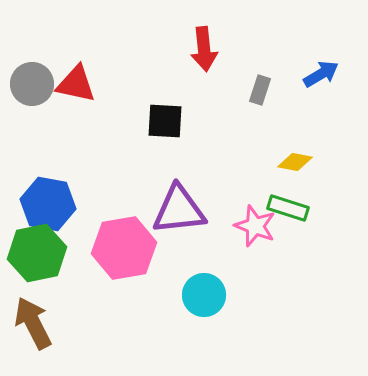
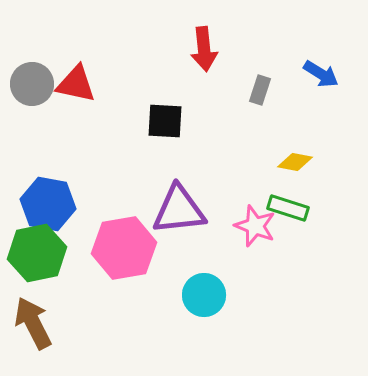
blue arrow: rotated 63 degrees clockwise
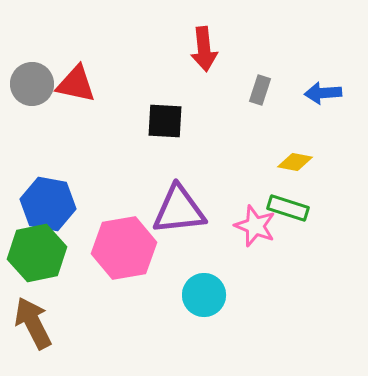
blue arrow: moved 2 px right, 19 px down; rotated 144 degrees clockwise
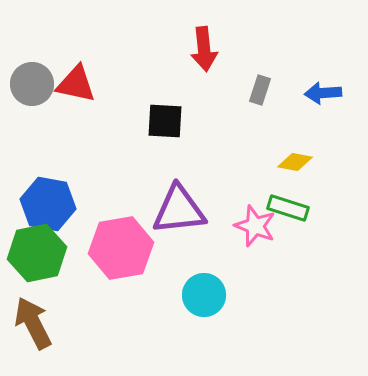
pink hexagon: moved 3 px left
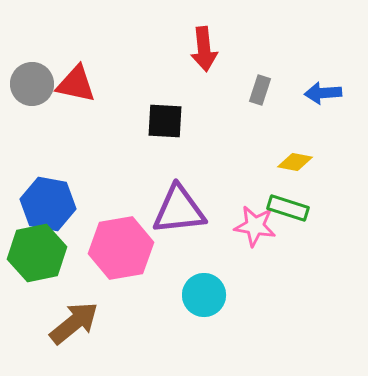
pink star: rotated 12 degrees counterclockwise
brown arrow: moved 41 px right; rotated 78 degrees clockwise
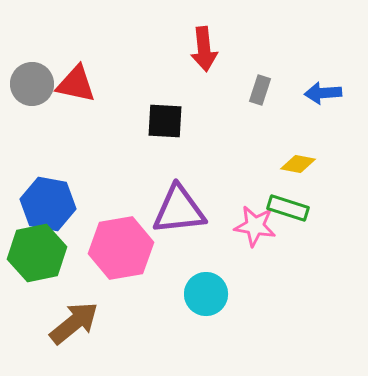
yellow diamond: moved 3 px right, 2 px down
cyan circle: moved 2 px right, 1 px up
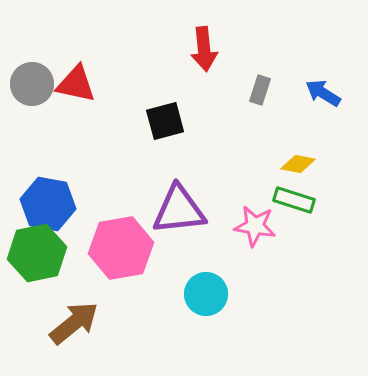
blue arrow: rotated 36 degrees clockwise
black square: rotated 18 degrees counterclockwise
green rectangle: moved 6 px right, 8 px up
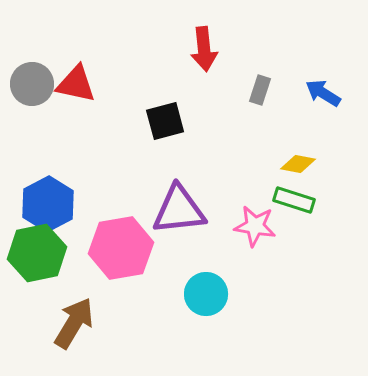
blue hexagon: rotated 22 degrees clockwise
brown arrow: rotated 20 degrees counterclockwise
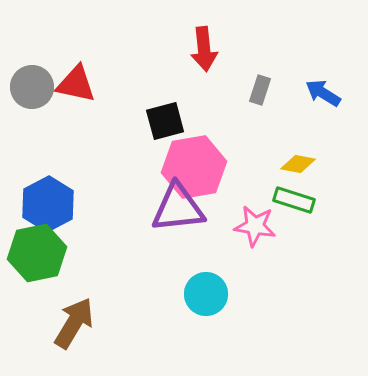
gray circle: moved 3 px down
purple triangle: moved 1 px left, 2 px up
pink hexagon: moved 73 px right, 81 px up
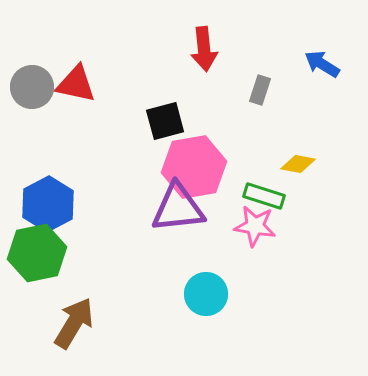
blue arrow: moved 1 px left, 29 px up
green rectangle: moved 30 px left, 4 px up
